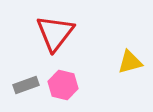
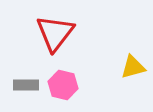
yellow triangle: moved 3 px right, 5 px down
gray rectangle: rotated 20 degrees clockwise
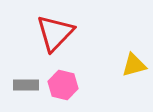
red triangle: rotated 6 degrees clockwise
yellow triangle: moved 1 px right, 2 px up
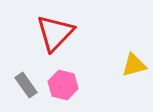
gray rectangle: rotated 55 degrees clockwise
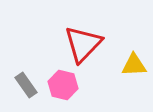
red triangle: moved 28 px right, 11 px down
yellow triangle: rotated 12 degrees clockwise
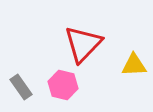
gray rectangle: moved 5 px left, 2 px down
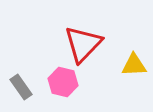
pink hexagon: moved 3 px up
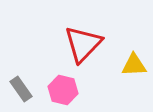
pink hexagon: moved 8 px down
gray rectangle: moved 2 px down
